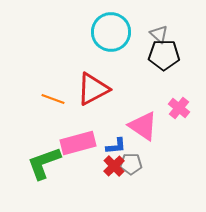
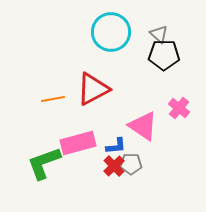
orange line: rotated 30 degrees counterclockwise
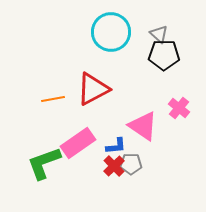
pink rectangle: rotated 20 degrees counterclockwise
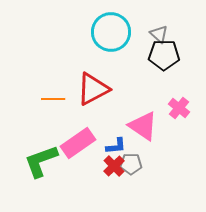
orange line: rotated 10 degrees clockwise
green L-shape: moved 3 px left, 2 px up
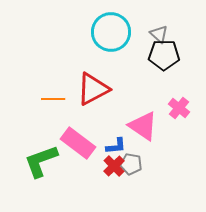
pink rectangle: rotated 72 degrees clockwise
gray pentagon: rotated 10 degrees clockwise
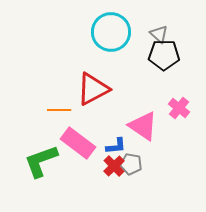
orange line: moved 6 px right, 11 px down
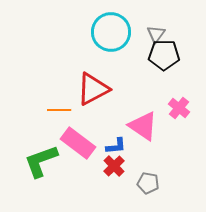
gray triangle: moved 3 px left; rotated 24 degrees clockwise
gray pentagon: moved 17 px right, 19 px down
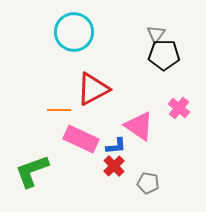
cyan circle: moved 37 px left
pink triangle: moved 4 px left
pink rectangle: moved 3 px right, 4 px up; rotated 12 degrees counterclockwise
green L-shape: moved 9 px left, 10 px down
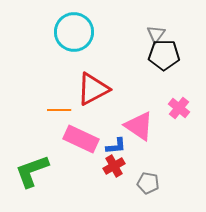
red cross: rotated 15 degrees clockwise
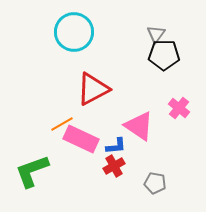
orange line: moved 3 px right, 14 px down; rotated 30 degrees counterclockwise
gray pentagon: moved 7 px right
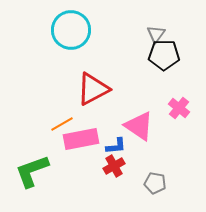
cyan circle: moved 3 px left, 2 px up
pink rectangle: rotated 36 degrees counterclockwise
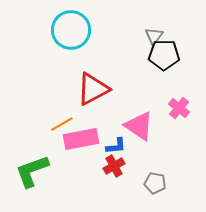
gray triangle: moved 2 px left, 2 px down
